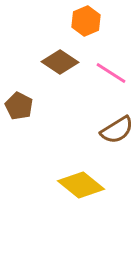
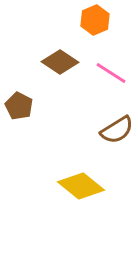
orange hexagon: moved 9 px right, 1 px up
yellow diamond: moved 1 px down
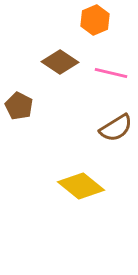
pink line: rotated 20 degrees counterclockwise
brown semicircle: moved 1 px left, 2 px up
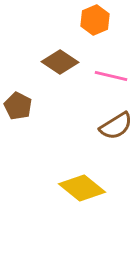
pink line: moved 3 px down
brown pentagon: moved 1 px left
brown semicircle: moved 2 px up
yellow diamond: moved 1 px right, 2 px down
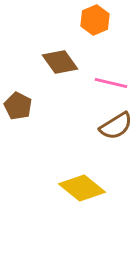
brown diamond: rotated 21 degrees clockwise
pink line: moved 7 px down
